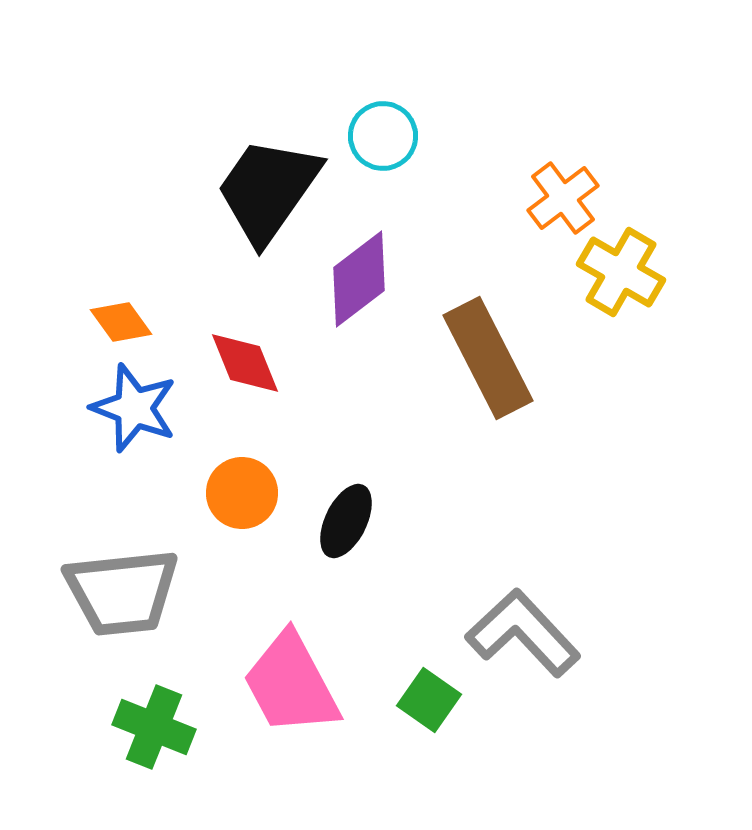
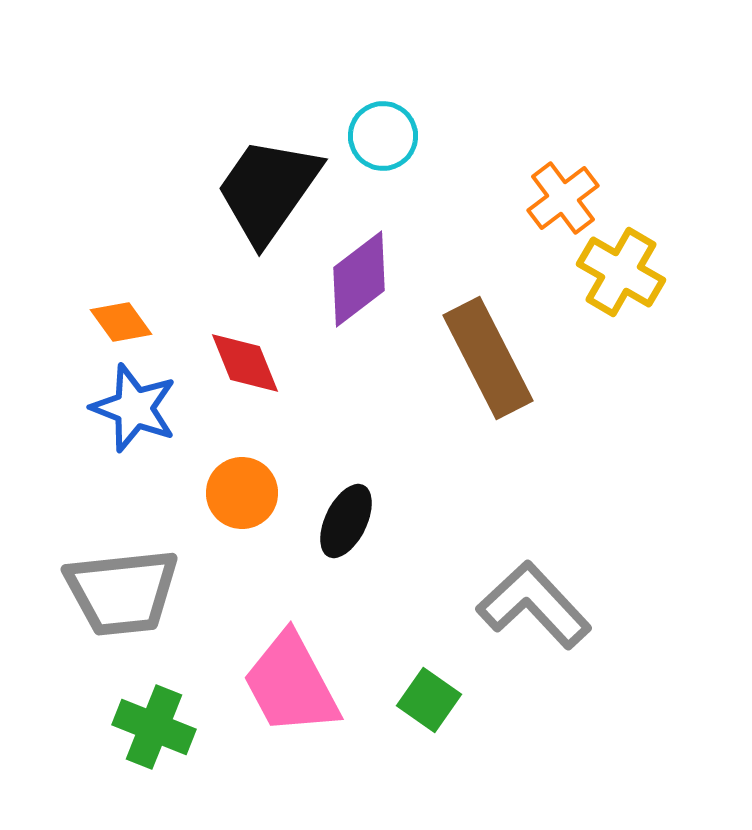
gray L-shape: moved 11 px right, 28 px up
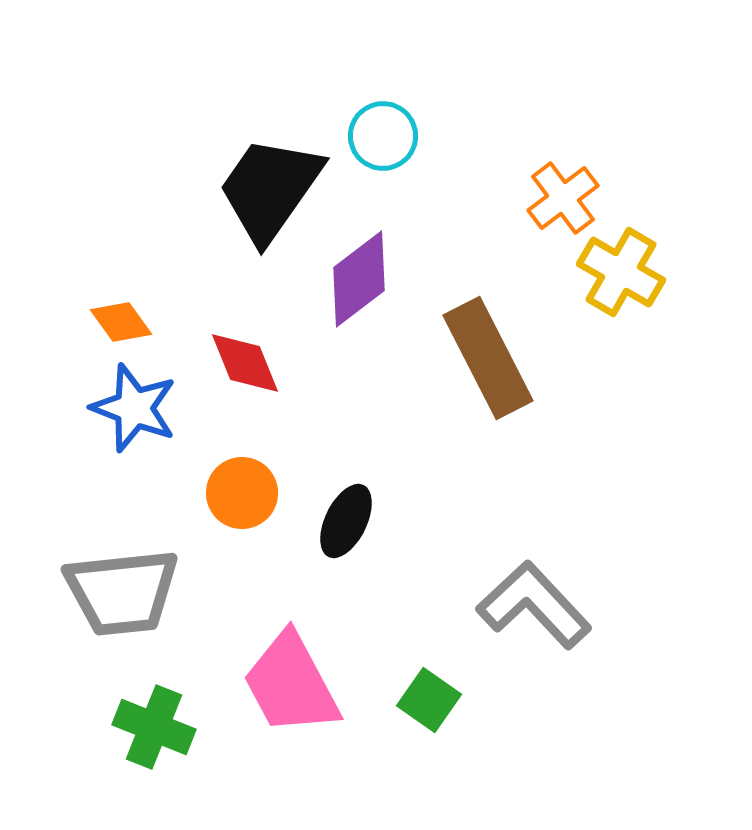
black trapezoid: moved 2 px right, 1 px up
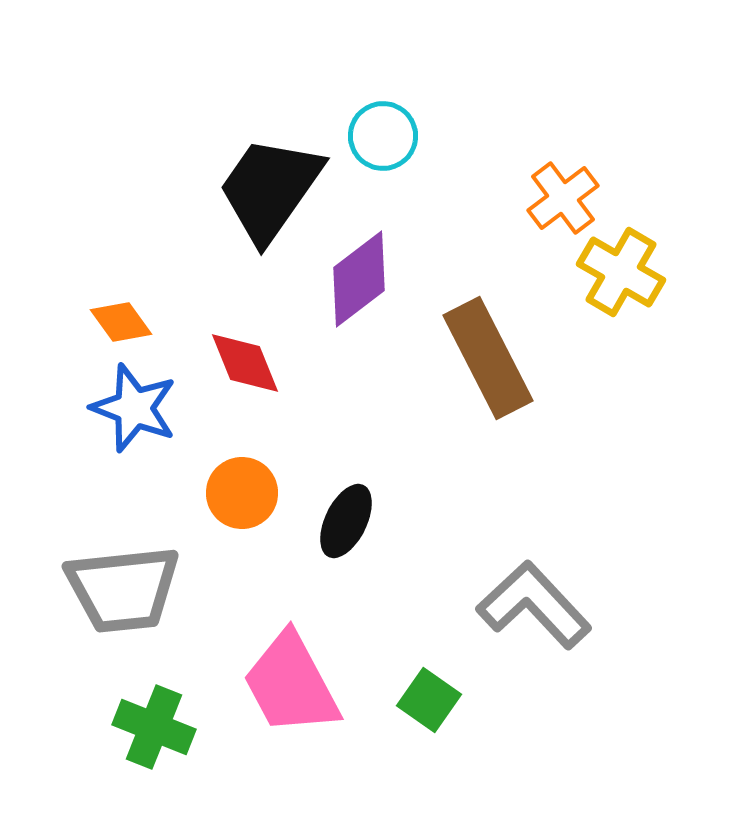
gray trapezoid: moved 1 px right, 3 px up
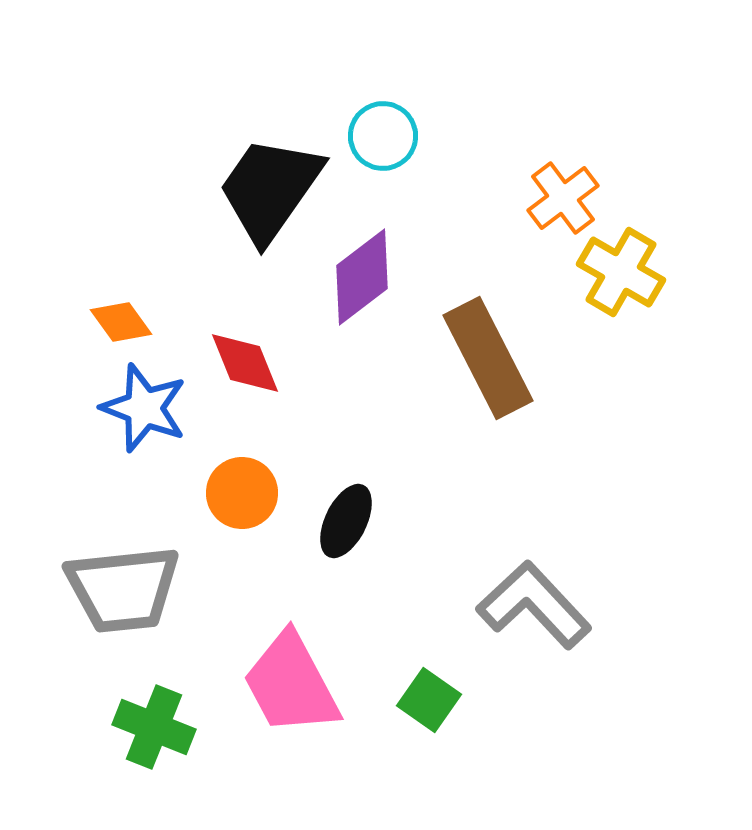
purple diamond: moved 3 px right, 2 px up
blue star: moved 10 px right
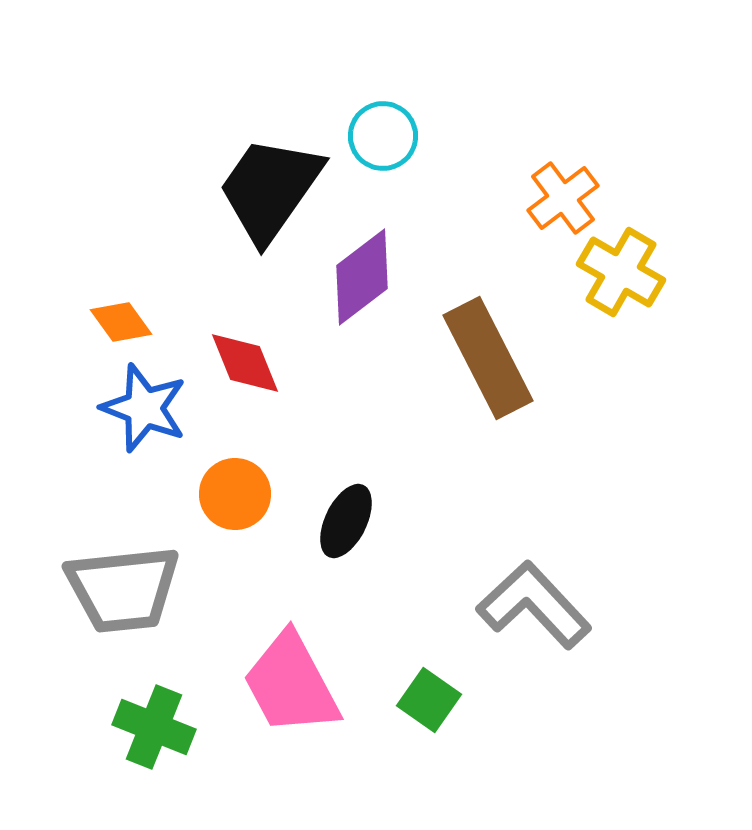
orange circle: moved 7 px left, 1 px down
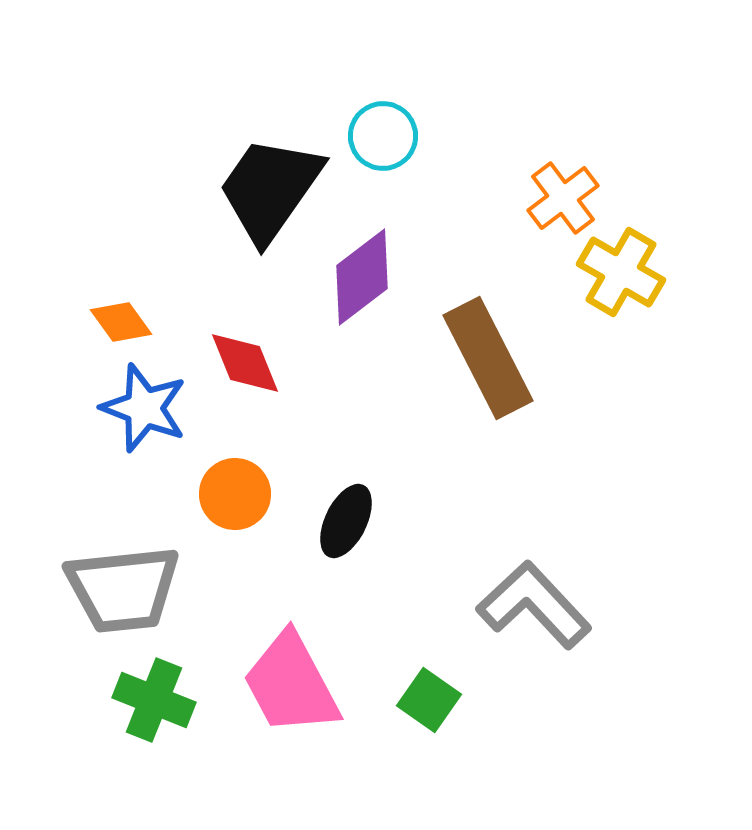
green cross: moved 27 px up
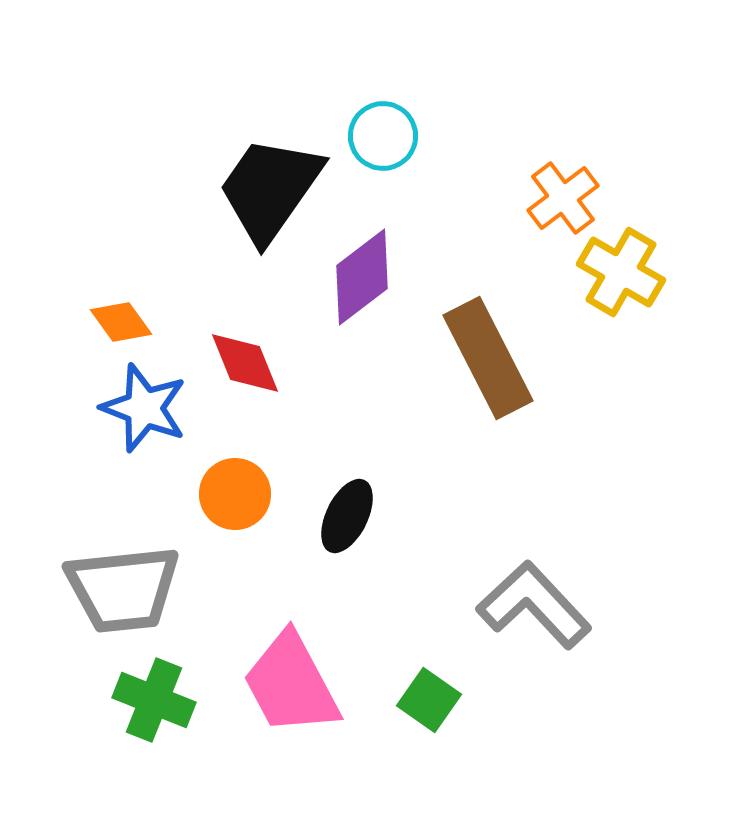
black ellipse: moved 1 px right, 5 px up
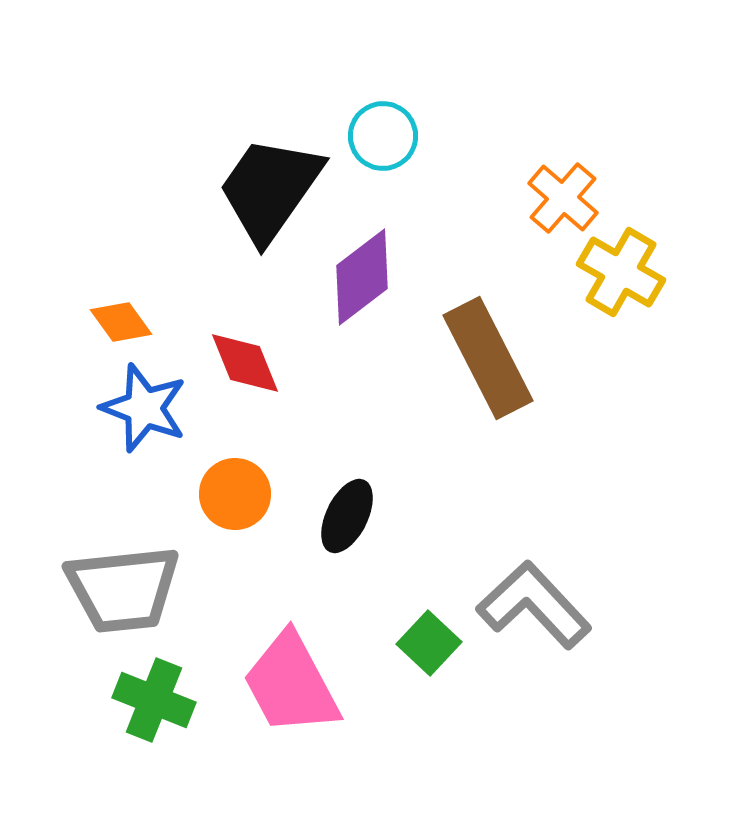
orange cross: rotated 12 degrees counterclockwise
green square: moved 57 px up; rotated 8 degrees clockwise
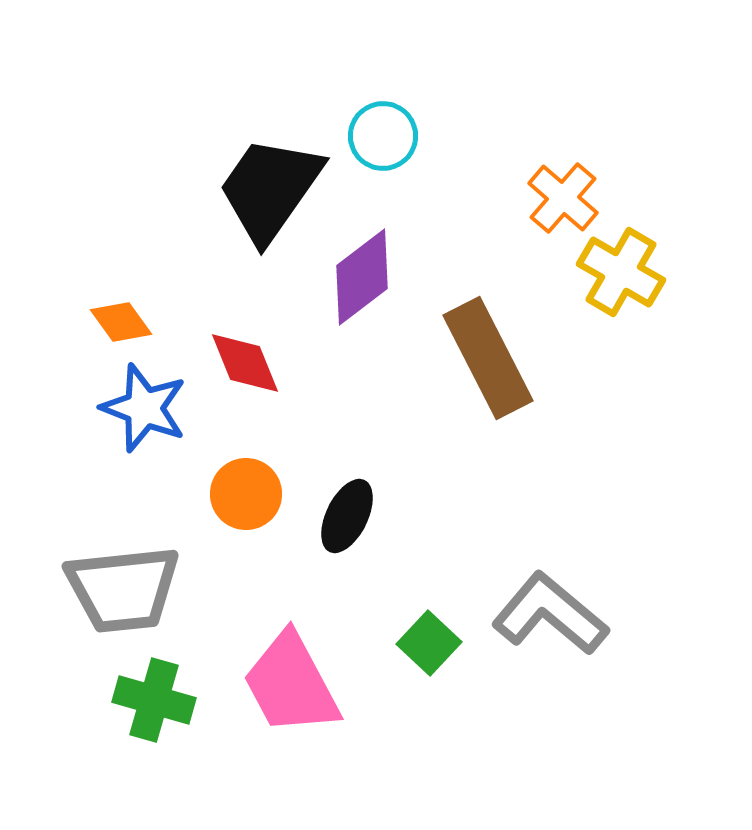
orange circle: moved 11 px right
gray L-shape: moved 16 px right, 9 px down; rotated 7 degrees counterclockwise
green cross: rotated 6 degrees counterclockwise
